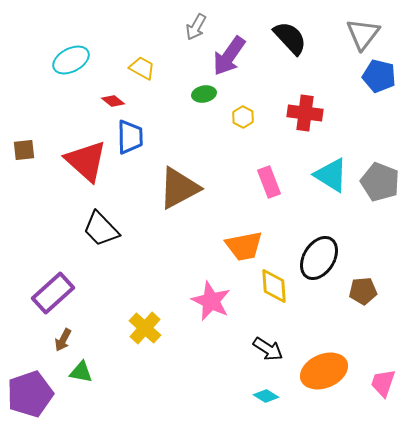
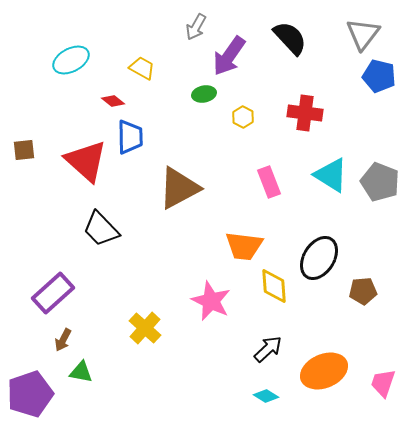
orange trapezoid: rotated 18 degrees clockwise
black arrow: rotated 76 degrees counterclockwise
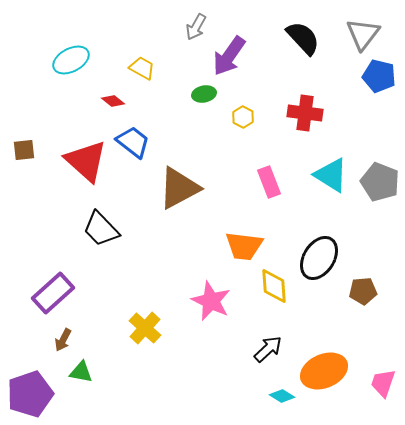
black semicircle: moved 13 px right
blue trapezoid: moved 3 px right, 5 px down; rotated 51 degrees counterclockwise
cyan diamond: moved 16 px right
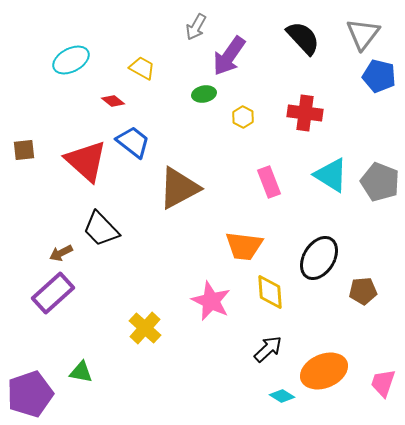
yellow diamond: moved 4 px left, 6 px down
brown arrow: moved 2 px left, 87 px up; rotated 35 degrees clockwise
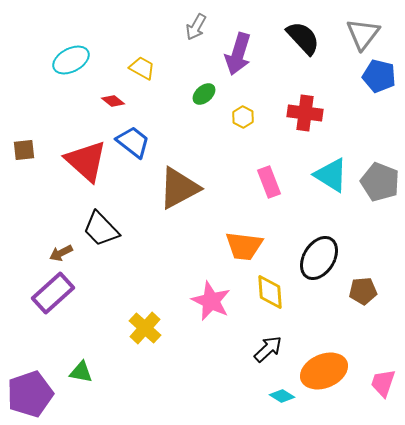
purple arrow: moved 9 px right, 2 px up; rotated 18 degrees counterclockwise
green ellipse: rotated 30 degrees counterclockwise
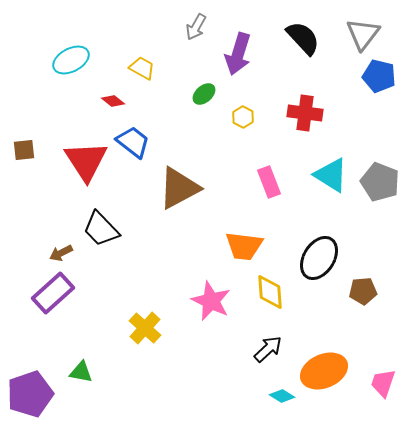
red triangle: rotated 15 degrees clockwise
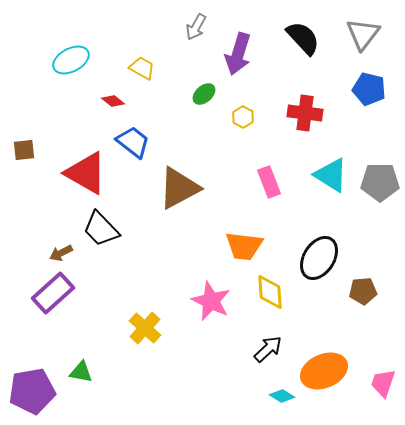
blue pentagon: moved 10 px left, 13 px down
red triangle: moved 12 px down; rotated 27 degrees counterclockwise
gray pentagon: rotated 21 degrees counterclockwise
purple pentagon: moved 2 px right, 3 px up; rotated 9 degrees clockwise
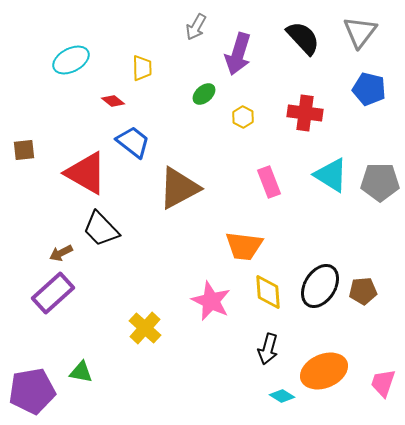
gray triangle: moved 3 px left, 2 px up
yellow trapezoid: rotated 60 degrees clockwise
black ellipse: moved 1 px right, 28 px down
yellow diamond: moved 2 px left
black arrow: rotated 148 degrees clockwise
